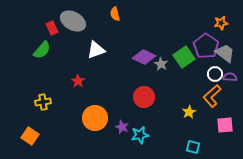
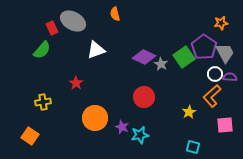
purple pentagon: moved 2 px left, 1 px down
gray trapezoid: rotated 25 degrees clockwise
red star: moved 2 px left, 2 px down
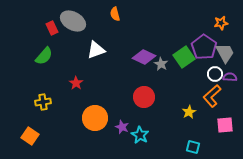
green semicircle: moved 2 px right, 6 px down
cyan star: rotated 30 degrees counterclockwise
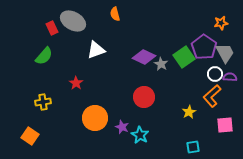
cyan square: rotated 24 degrees counterclockwise
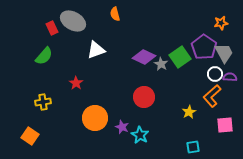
gray trapezoid: moved 1 px left
green square: moved 4 px left
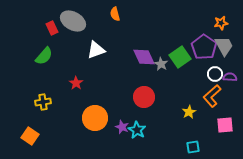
gray trapezoid: moved 7 px up
purple diamond: rotated 40 degrees clockwise
cyan star: moved 3 px left, 5 px up
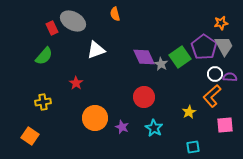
cyan star: moved 17 px right, 2 px up
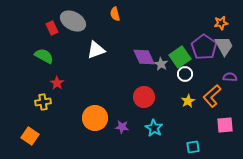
green semicircle: rotated 102 degrees counterclockwise
white circle: moved 30 px left
red star: moved 19 px left
yellow star: moved 1 px left, 11 px up
purple star: rotated 16 degrees counterclockwise
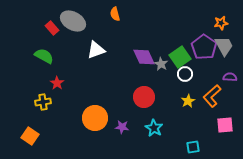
red rectangle: rotated 16 degrees counterclockwise
